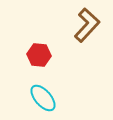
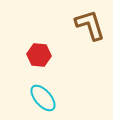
brown L-shape: moved 3 px right; rotated 60 degrees counterclockwise
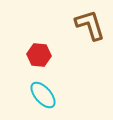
cyan ellipse: moved 3 px up
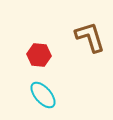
brown L-shape: moved 12 px down
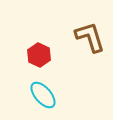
red hexagon: rotated 20 degrees clockwise
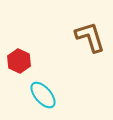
red hexagon: moved 20 px left, 6 px down
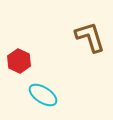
cyan ellipse: rotated 16 degrees counterclockwise
